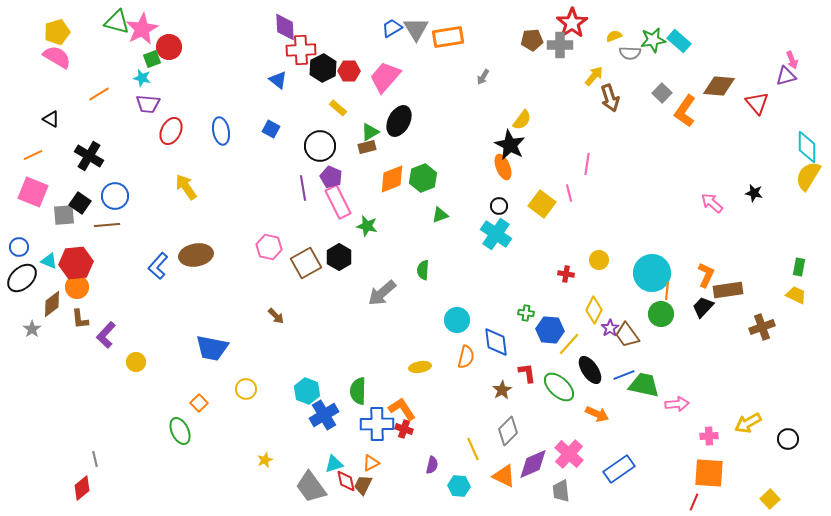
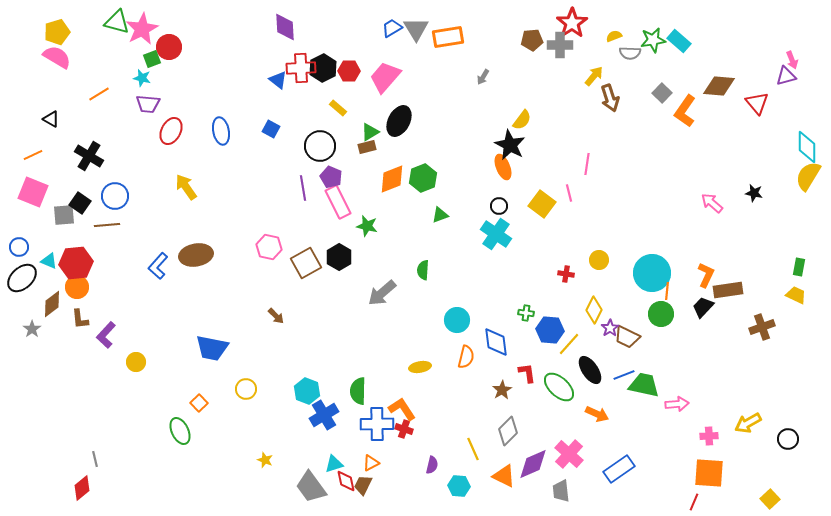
red cross at (301, 50): moved 18 px down
brown trapezoid at (627, 335): moved 2 px down; rotated 28 degrees counterclockwise
yellow star at (265, 460): rotated 28 degrees counterclockwise
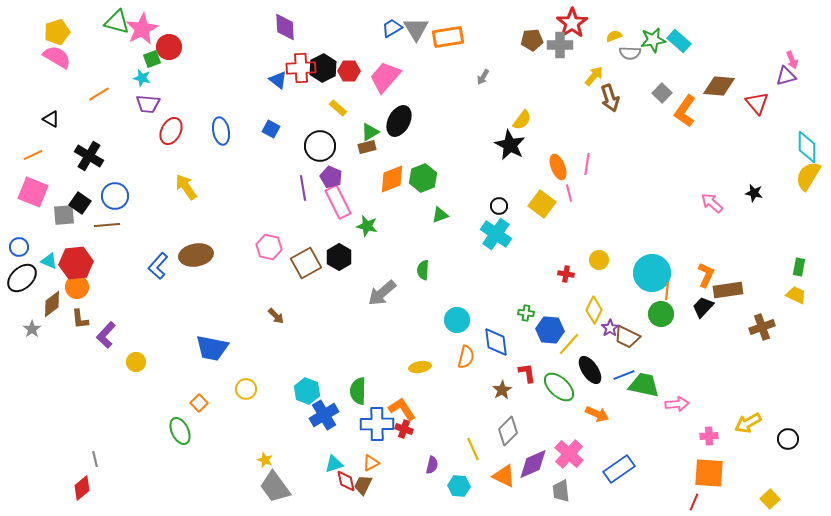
orange ellipse at (503, 167): moved 55 px right
gray trapezoid at (311, 487): moved 36 px left
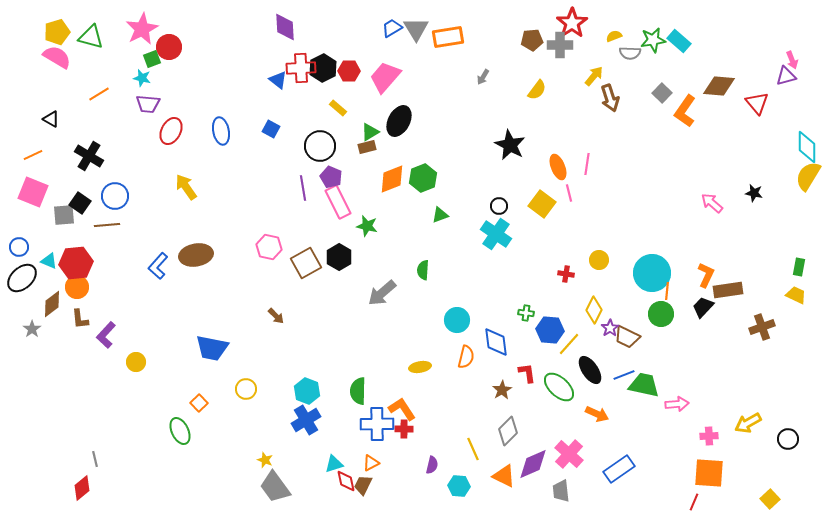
green triangle at (117, 22): moved 26 px left, 15 px down
yellow semicircle at (522, 120): moved 15 px right, 30 px up
blue cross at (324, 415): moved 18 px left, 5 px down
red cross at (404, 429): rotated 18 degrees counterclockwise
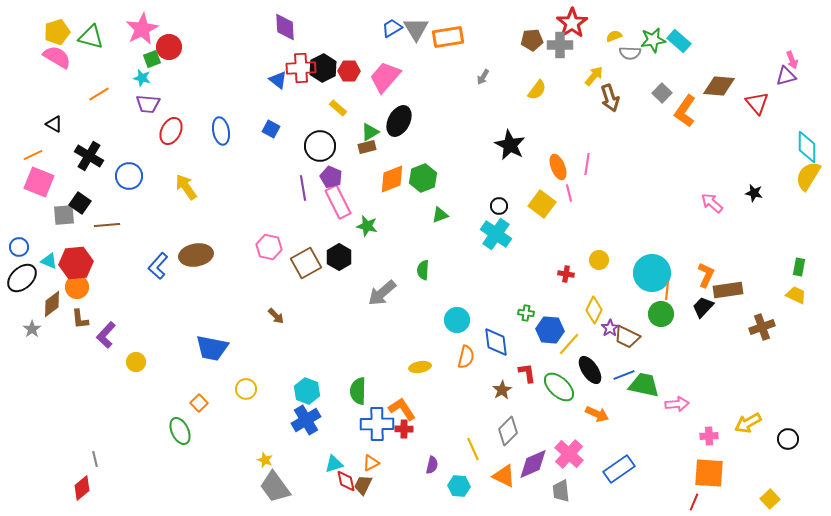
black triangle at (51, 119): moved 3 px right, 5 px down
pink square at (33, 192): moved 6 px right, 10 px up
blue circle at (115, 196): moved 14 px right, 20 px up
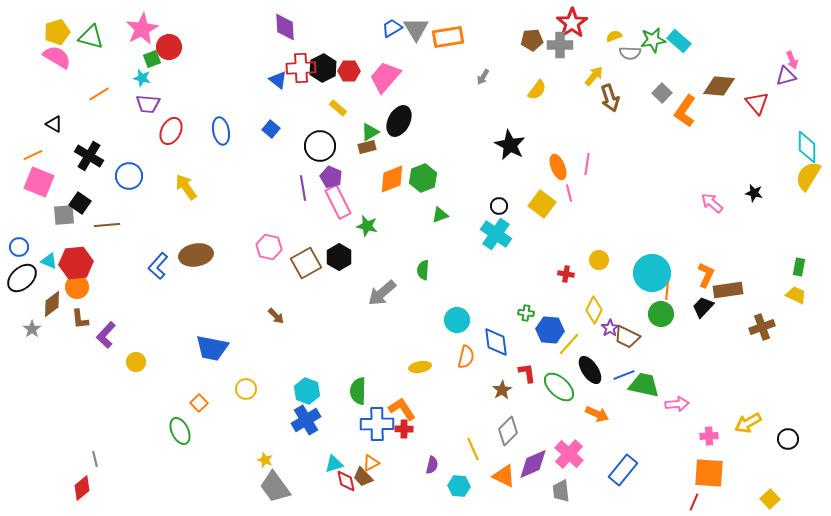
blue square at (271, 129): rotated 12 degrees clockwise
blue rectangle at (619, 469): moved 4 px right, 1 px down; rotated 16 degrees counterclockwise
brown trapezoid at (363, 485): moved 8 px up; rotated 70 degrees counterclockwise
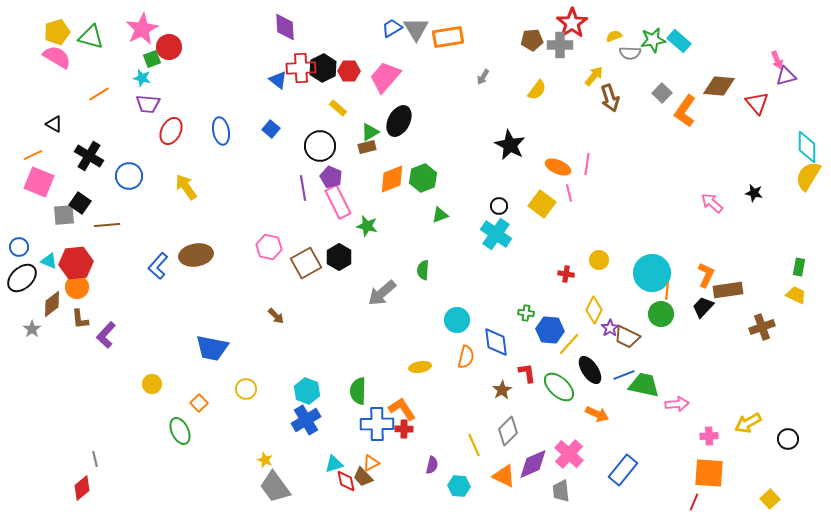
pink arrow at (792, 60): moved 15 px left
orange ellipse at (558, 167): rotated 45 degrees counterclockwise
yellow circle at (136, 362): moved 16 px right, 22 px down
yellow line at (473, 449): moved 1 px right, 4 px up
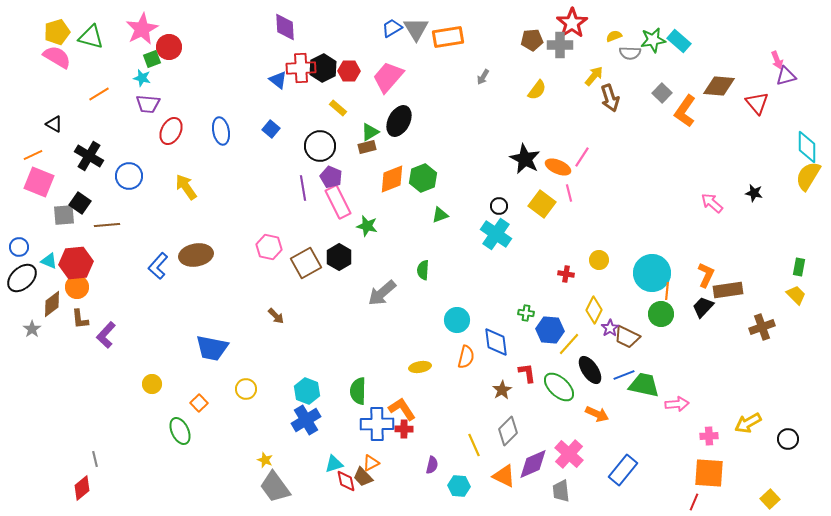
pink trapezoid at (385, 77): moved 3 px right
black star at (510, 145): moved 15 px right, 14 px down
pink line at (587, 164): moved 5 px left, 7 px up; rotated 25 degrees clockwise
yellow trapezoid at (796, 295): rotated 20 degrees clockwise
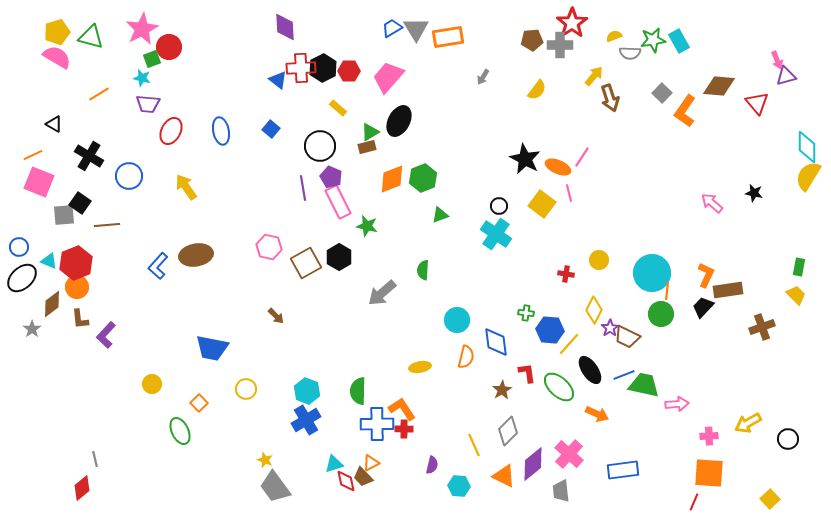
cyan rectangle at (679, 41): rotated 20 degrees clockwise
red hexagon at (76, 263): rotated 16 degrees counterclockwise
purple diamond at (533, 464): rotated 16 degrees counterclockwise
blue rectangle at (623, 470): rotated 44 degrees clockwise
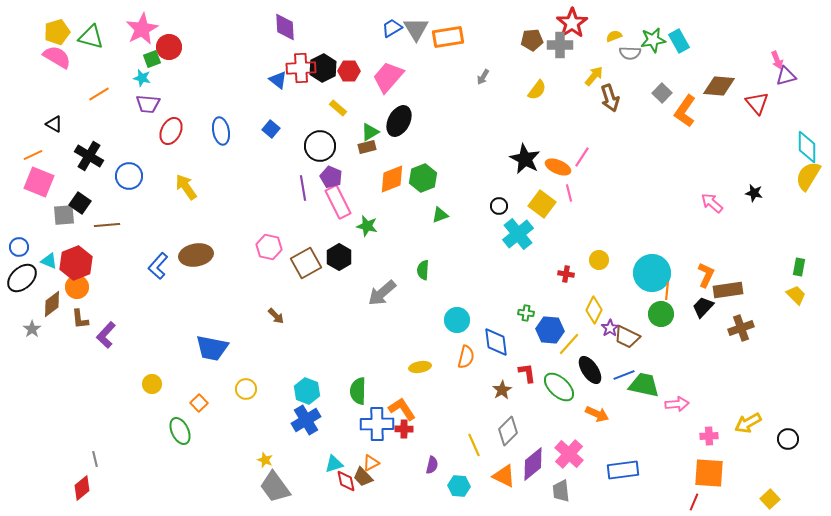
cyan cross at (496, 234): moved 22 px right; rotated 16 degrees clockwise
brown cross at (762, 327): moved 21 px left, 1 px down
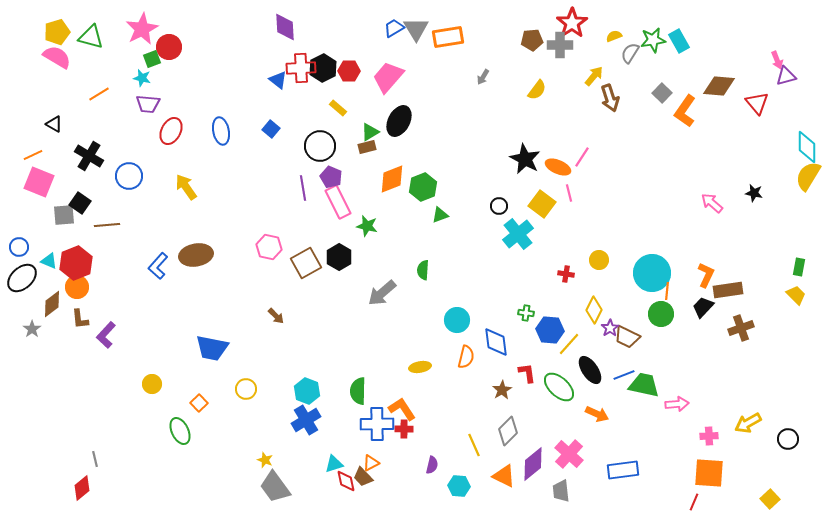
blue trapezoid at (392, 28): moved 2 px right
gray semicircle at (630, 53): rotated 120 degrees clockwise
green hexagon at (423, 178): moved 9 px down
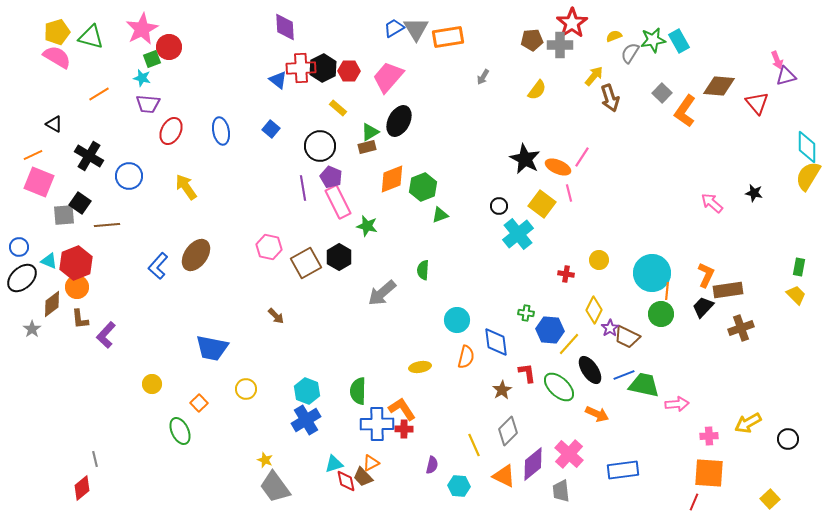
brown ellipse at (196, 255): rotated 44 degrees counterclockwise
